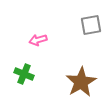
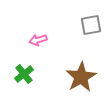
green cross: rotated 30 degrees clockwise
brown star: moved 5 px up
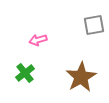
gray square: moved 3 px right
green cross: moved 1 px right, 1 px up
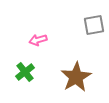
green cross: moved 1 px up
brown star: moved 5 px left
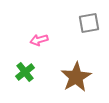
gray square: moved 5 px left, 2 px up
pink arrow: moved 1 px right
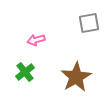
pink arrow: moved 3 px left
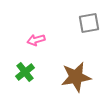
brown star: rotated 20 degrees clockwise
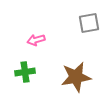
green cross: rotated 30 degrees clockwise
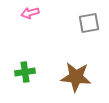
pink arrow: moved 6 px left, 27 px up
brown star: rotated 16 degrees clockwise
